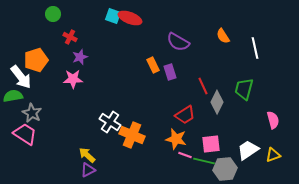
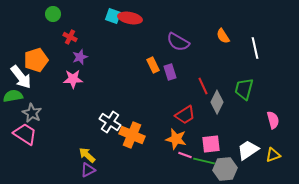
red ellipse: rotated 10 degrees counterclockwise
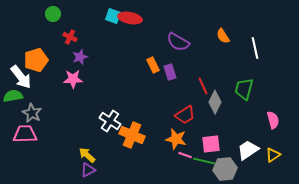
gray diamond: moved 2 px left
white cross: moved 1 px up
pink trapezoid: rotated 35 degrees counterclockwise
yellow triangle: rotated 14 degrees counterclockwise
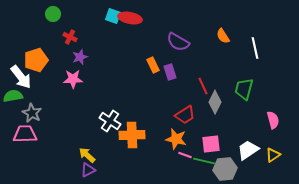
orange cross: rotated 25 degrees counterclockwise
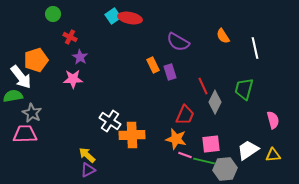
cyan square: rotated 35 degrees clockwise
purple star: rotated 21 degrees counterclockwise
red trapezoid: rotated 35 degrees counterclockwise
yellow triangle: rotated 28 degrees clockwise
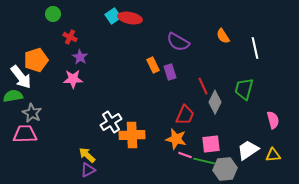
white cross: moved 1 px right, 1 px down; rotated 25 degrees clockwise
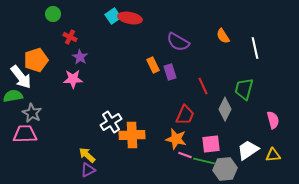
gray diamond: moved 10 px right, 7 px down
